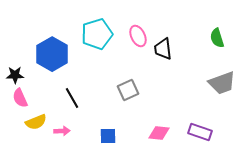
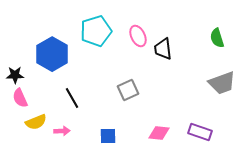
cyan pentagon: moved 1 px left, 3 px up
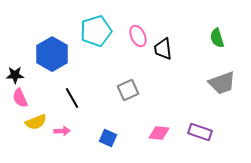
blue square: moved 2 px down; rotated 24 degrees clockwise
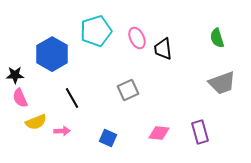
pink ellipse: moved 1 px left, 2 px down
purple rectangle: rotated 55 degrees clockwise
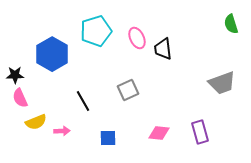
green semicircle: moved 14 px right, 14 px up
black line: moved 11 px right, 3 px down
blue square: rotated 24 degrees counterclockwise
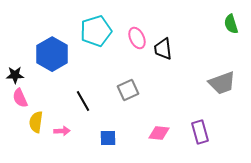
yellow semicircle: rotated 120 degrees clockwise
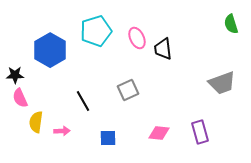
blue hexagon: moved 2 px left, 4 px up
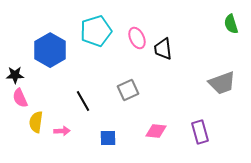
pink diamond: moved 3 px left, 2 px up
